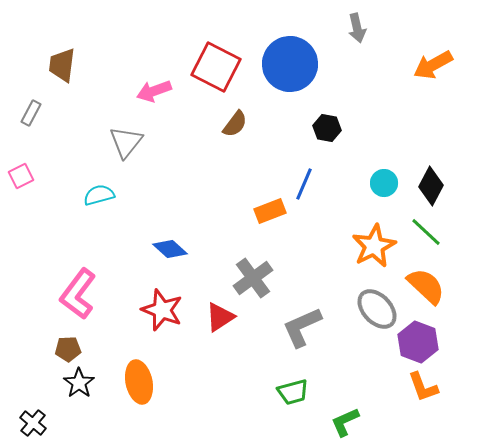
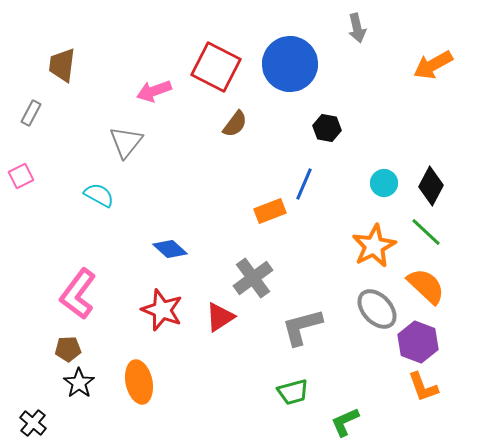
cyan semicircle: rotated 44 degrees clockwise
gray L-shape: rotated 9 degrees clockwise
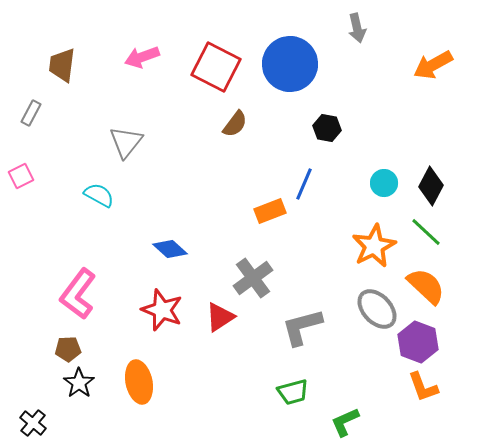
pink arrow: moved 12 px left, 34 px up
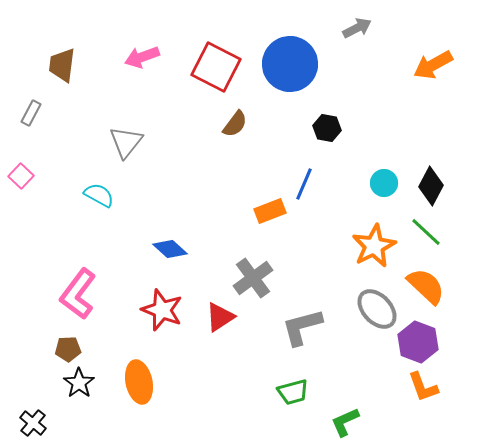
gray arrow: rotated 104 degrees counterclockwise
pink square: rotated 20 degrees counterclockwise
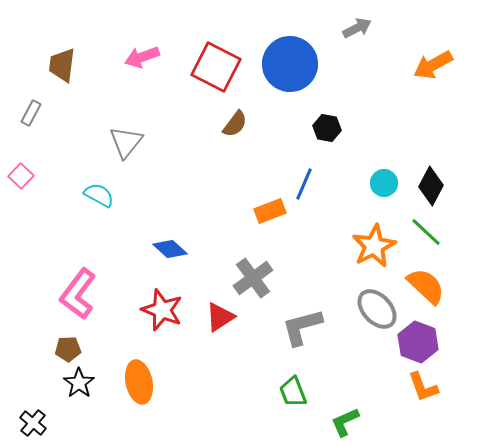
green trapezoid: rotated 84 degrees clockwise
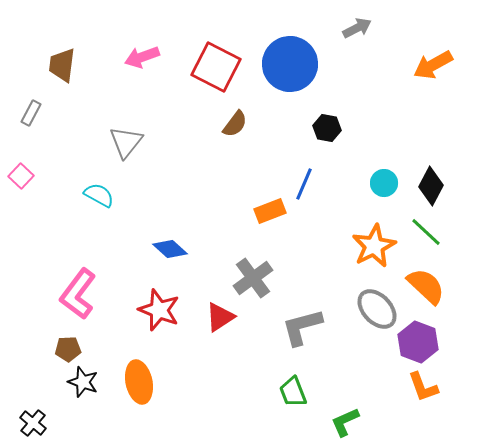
red star: moved 3 px left
black star: moved 4 px right, 1 px up; rotated 16 degrees counterclockwise
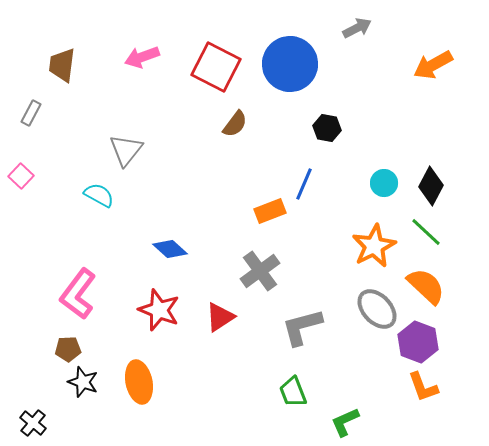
gray triangle: moved 8 px down
gray cross: moved 7 px right, 7 px up
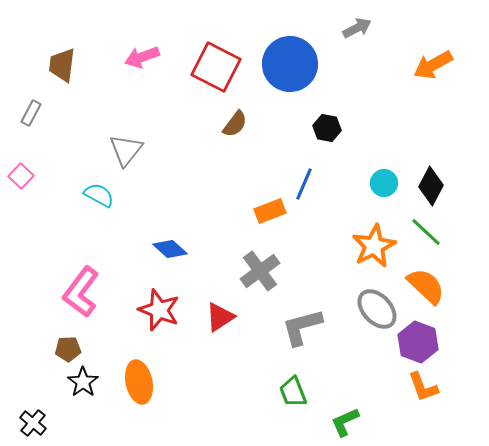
pink L-shape: moved 3 px right, 2 px up
black star: rotated 16 degrees clockwise
